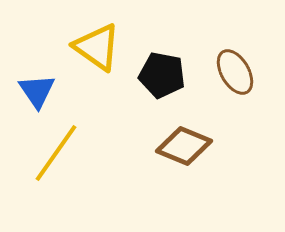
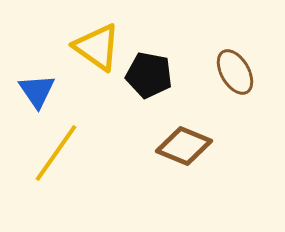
black pentagon: moved 13 px left
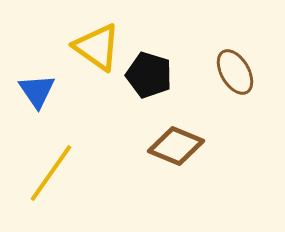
black pentagon: rotated 6 degrees clockwise
brown diamond: moved 8 px left
yellow line: moved 5 px left, 20 px down
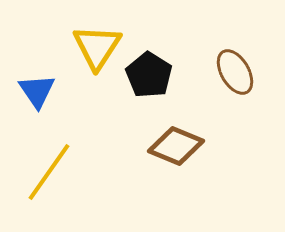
yellow triangle: rotated 28 degrees clockwise
black pentagon: rotated 15 degrees clockwise
yellow line: moved 2 px left, 1 px up
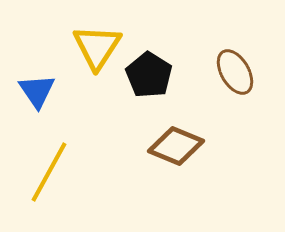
yellow line: rotated 6 degrees counterclockwise
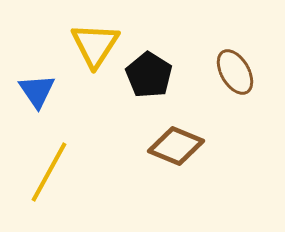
yellow triangle: moved 2 px left, 2 px up
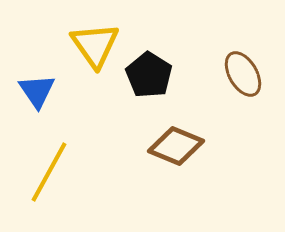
yellow triangle: rotated 8 degrees counterclockwise
brown ellipse: moved 8 px right, 2 px down
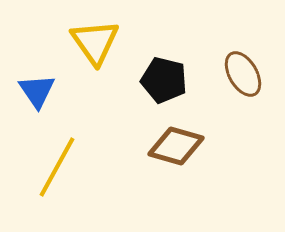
yellow triangle: moved 3 px up
black pentagon: moved 15 px right, 5 px down; rotated 18 degrees counterclockwise
brown diamond: rotated 6 degrees counterclockwise
yellow line: moved 8 px right, 5 px up
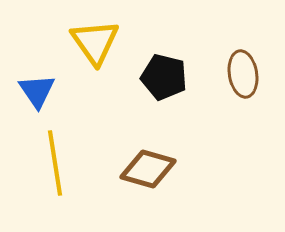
brown ellipse: rotated 21 degrees clockwise
black pentagon: moved 3 px up
brown diamond: moved 28 px left, 23 px down
yellow line: moved 2 px left, 4 px up; rotated 38 degrees counterclockwise
